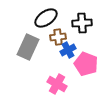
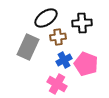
blue cross: moved 4 px left, 10 px down
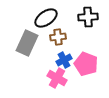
black cross: moved 6 px right, 6 px up
gray rectangle: moved 1 px left, 4 px up
pink cross: moved 6 px up
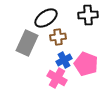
black cross: moved 2 px up
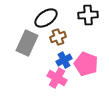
brown cross: rotated 14 degrees counterclockwise
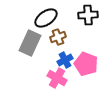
gray rectangle: moved 3 px right
blue cross: moved 1 px right
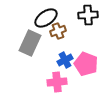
brown cross: moved 6 px up
pink cross: moved 4 px down; rotated 36 degrees counterclockwise
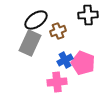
black ellipse: moved 10 px left, 2 px down
pink pentagon: moved 3 px left, 1 px up
